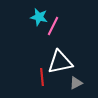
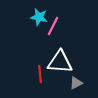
white triangle: rotated 16 degrees clockwise
red line: moved 2 px left, 3 px up
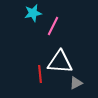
cyan star: moved 6 px left, 4 px up; rotated 24 degrees counterclockwise
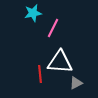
pink line: moved 2 px down
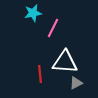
white triangle: moved 5 px right
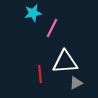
pink line: moved 1 px left
white triangle: rotated 8 degrees counterclockwise
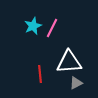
cyan star: moved 13 px down; rotated 12 degrees counterclockwise
white triangle: moved 4 px right
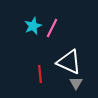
white triangle: rotated 28 degrees clockwise
gray triangle: rotated 32 degrees counterclockwise
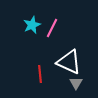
cyan star: moved 1 px left, 1 px up
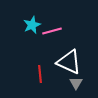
pink line: moved 3 px down; rotated 48 degrees clockwise
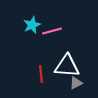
white triangle: moved 2 px left, 4 px down; rotated 20 degrees counterclockwise
red line: moved 1 px right
gray triangle: rotated 32 degrees clockwise
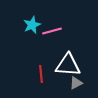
white triangle: moved 1 px right, 1 px up
